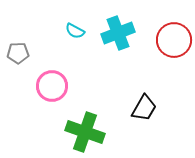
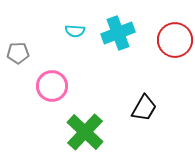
cyan semicircle: rotated 24 degrees counterclockwise
red circle: moved 1 px right
green cross: rotated 24 degrees clockwise
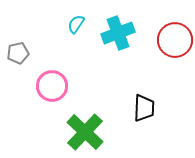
cyan semicircle: moved 1 px right, 7 px up; rotated 120 degrees clockwise
gray pentagon: rotated 10 degrees counterclockwise
black trapezoid: rotated 28 degrees counterclockwise
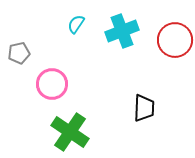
cyan cross: moved 4 px right, 2 px up
gray pentagon: moved 1 px right
pink circle: moved 2 px up
green cross: moved 15 px left; rotated 9 degrees counterclockwise
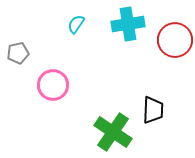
cyan cross: moved 6 px right, 7 px up; rotated 12 degrees clockwise
gray pentagon: moved 1 px left
pink circle: moved 1 px right, 1 px down
black trapezoid: moved 9 px right, 2 px down
green cross: moved 43 px right
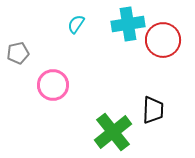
red circle: moved 12 px left
green cross: rotated 18 degrees clockwise
